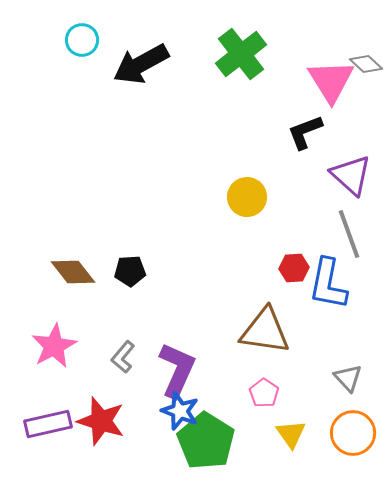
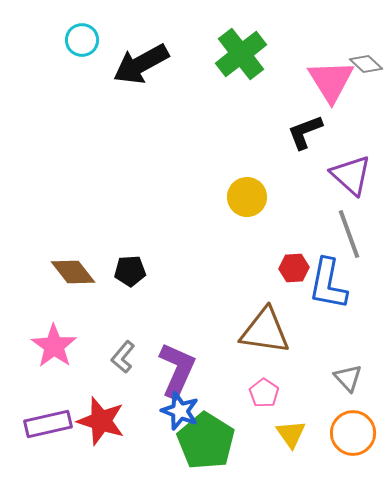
pink star: rotated 9 degrees counterclockwise
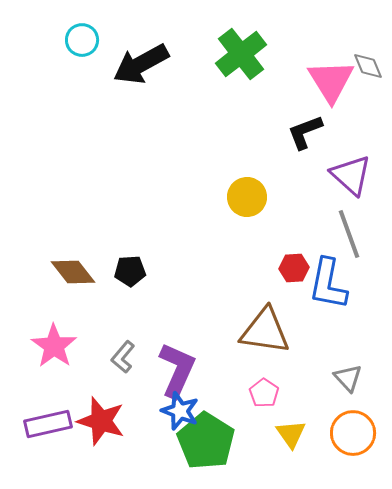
gray diamond: moved 2 px right, 2 px down; rotated 24 degrees clockwise
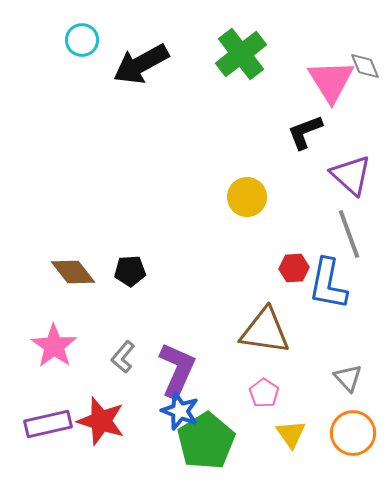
gray diamond: moved 3 px left
green pentagon: rotated 8 degrees clockwise
